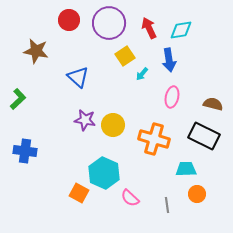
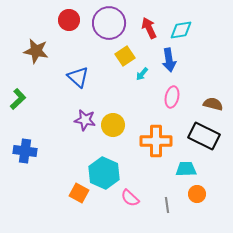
orange cross: moved 2 px right, 2 px down; rotated 16 degrees counterclockwise
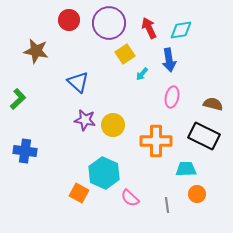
yellow square: moved 2 px up
blue triangle: moved 5 px down
